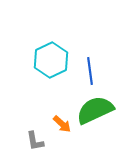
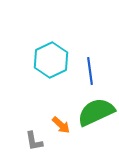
green semicircle: moved 1 px right, 2 px down
orange arrow: moved 1 px left, 1 px down
gray L-shape: moved 1 px left
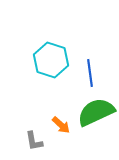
cyan hexagon: rotated 16 degrees counterclockwise
blue line: moved 2 px down
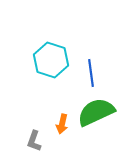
blue line: moved 1 px right
orange arrow: moved 1 px right, 1 px up; rotated 60 degrees clockwise
gray L-shape: rotated 30 degrees clockwise
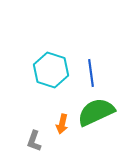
cyan hexagon: moved 10 px down
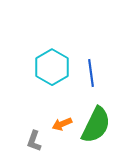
cyan hexagon: moved 1 px right, 3 px up; rotated 12 degrees clockwise
green semicircle: moved 13 px down; rotated 141 degrees clockwise
orange arrow: rotated 54 degrees clockwise
